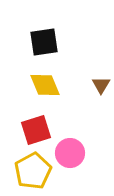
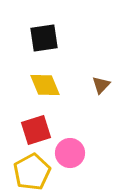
black square: moved 4 px up
brown triangle: rotated 12 degrees clockwise
yellow pentagon: moved 1 px left, 1 px down
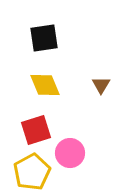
brown triangle: rotated 12 degrees counterclockwise
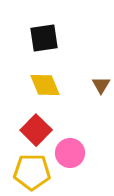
red square: rotated 28 degrees counterclockwise
yellow pentagon: rotated 30 degrees clockwise
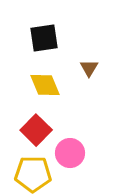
brown triangle: moved 12 px left, 17 px up
yellow pentagon: moved 1 px right, 2 px down
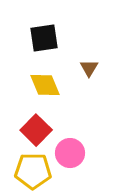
yellow pentagon: moved 3 px up
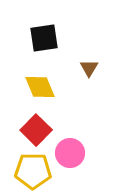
yellow diamond: moved 5 px left, 2 px down
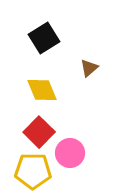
black square: rotated 24 degrees counterclockwise
brown triangle: rotated 18 degrees clockwise
yellow diamond: moved 2 px right, 3 px down
red square: moved 3 px right, 2 px down
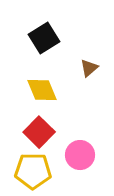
pink circle: moved 10 px right, 2 px down
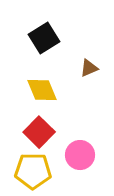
brown triangle: rotated 18 degrees clockwise
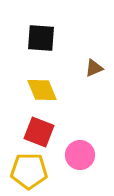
black square: moved 3 px left; rotated 36 degrees clockwise
brown triangle: moved 5 px right
red square: rotated 24 degrees counterclockwise
yellow pentagon: moved 4 px left
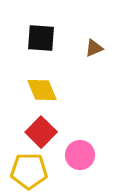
brown triangle: moved 20 px up
red square: moved 2 px right; rotated 24 degrees clockwise
